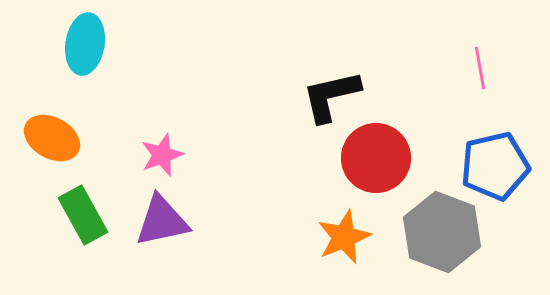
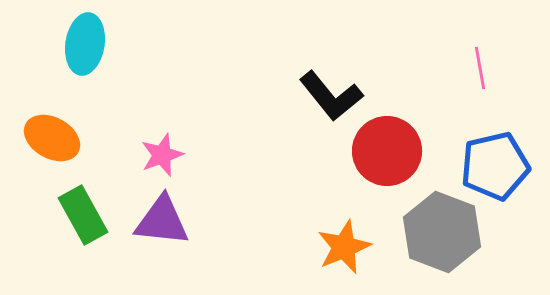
black L-shape: rotated 116 degrees counterclockwise
red circle: moved 11 px right, 7 px up
purple triangle: rotated 18 degrees clockwise
orange star: moved 10 px down
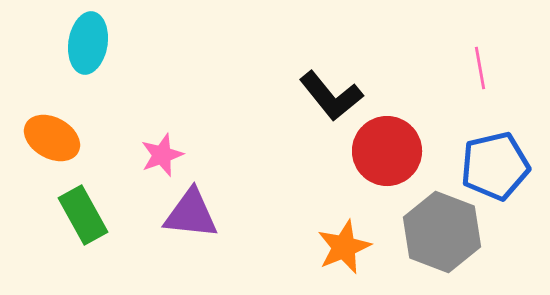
cyan ellipse: moved 3 px right, 1 px up
purple triangle: moved 29 px right, 7 px up
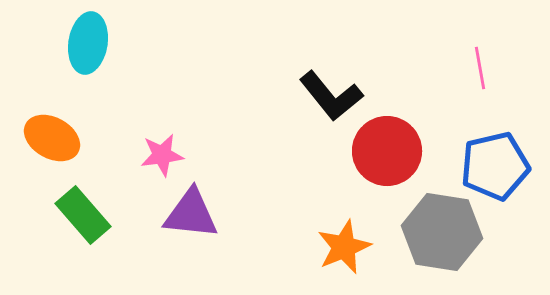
pink star: rotated 12 degrees clockwise
green rectangle: rotated 12 degrees counterclockwise
gray hexagon: rotated 12 degrees counterclockwise
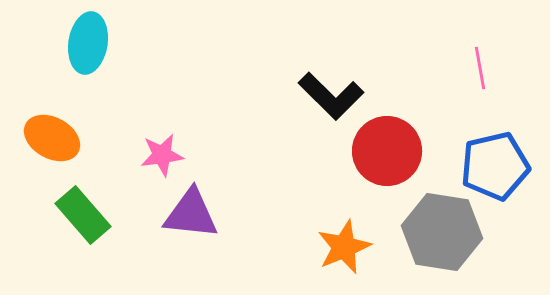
black L-shape: rotated 6 degrees counterclockwise
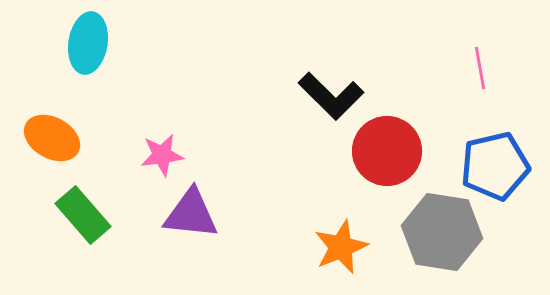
orange star: moved 3 px left
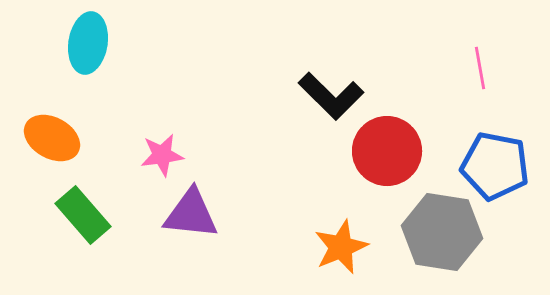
blue pentagon: rotated 24 degrees clockwise
